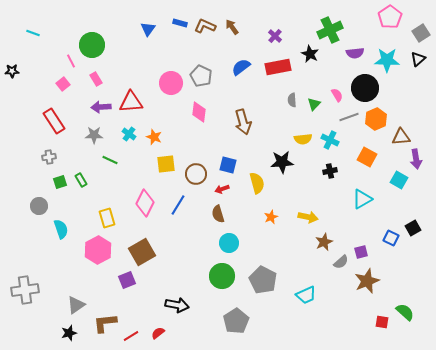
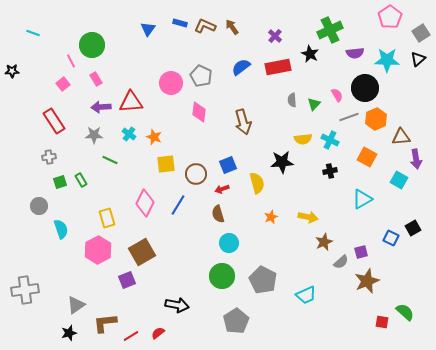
blue square at (228, 165): rotated 36 degrees counterclockwise
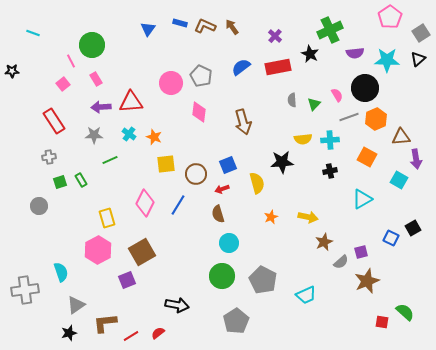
cyan cross at (330, 140): rotated 30 degrees counterclockwise
green line at (110, 160): rotated 49 degrees counterclockwise
cyan semicircle at (61, 229): moved 43 px down
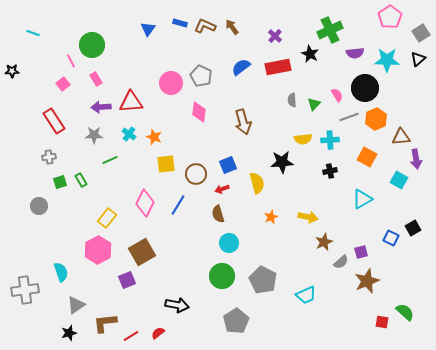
yellow rectangle at (107, 218): rotated 54 degrees clockwise
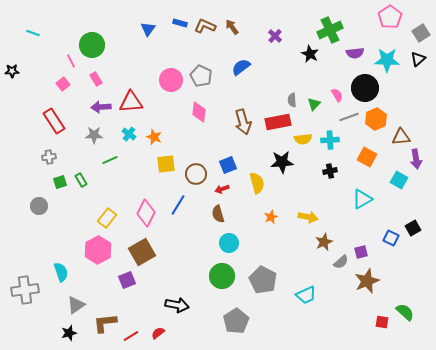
red rectangle at (278, 67): moved 55 px down
pink circle at (171, 83): moved 3 px up
pink diamond at (145, 203): moved 1 px right, 10 px down
